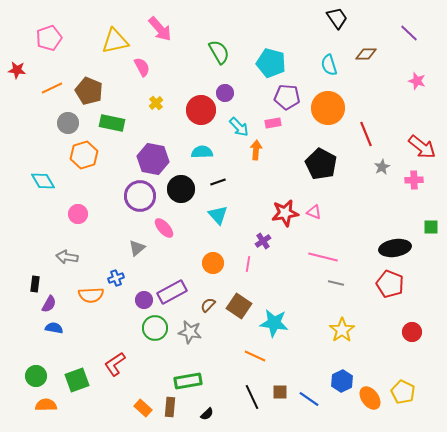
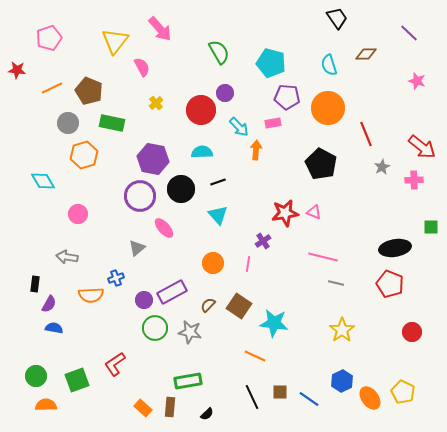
yellow triangle at (115, 41): rotated 40 degrees counterclockwise
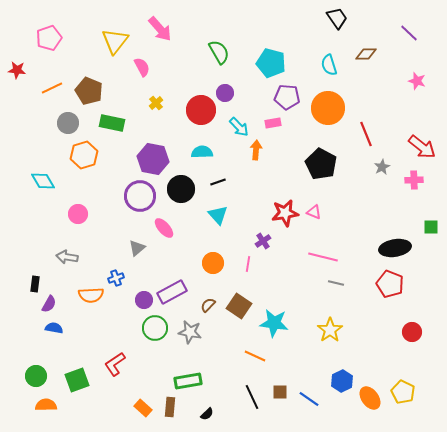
yellow star at (342, 330): moved 12 px left
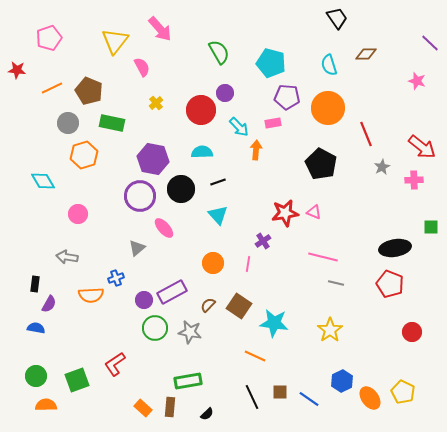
purple line at (409, 33): moved 21 px right, 10 px down
blue semicircle at (54, 328): moved 18 px left
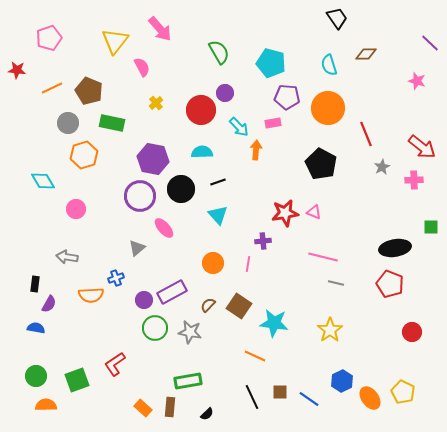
pink circle at (78, 214): moved 2 px left, 5 px up
purple cross at (263, 241): rotated 28 degrees clockwise
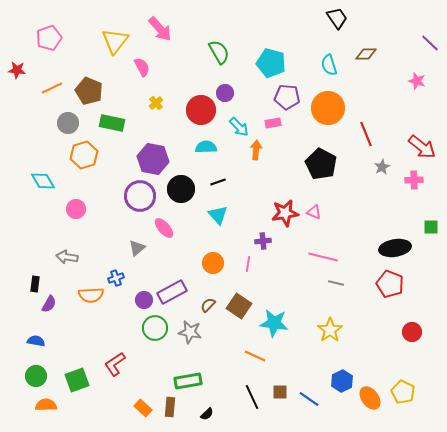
cyan semicircle at (202, 152): moved 4 px right, 5 px up
blue semicircle at (36, 328): moved 13 px down
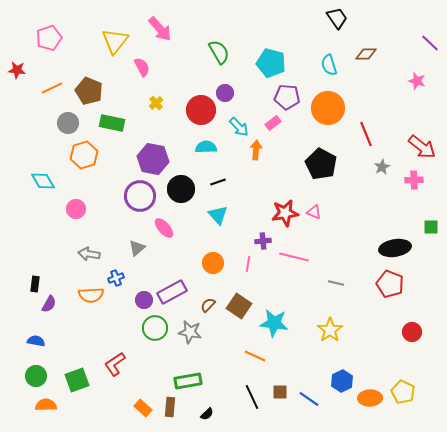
pink rectangle at (273, 123): rotated 28 degrees counterclockwise
gray arrow at (67, 257): moved 22 px right, 3 px up
pink line at (323, 257): moved 29 px left
orange ellipse at (370, 398): rotated 55 degrees counterclockwise
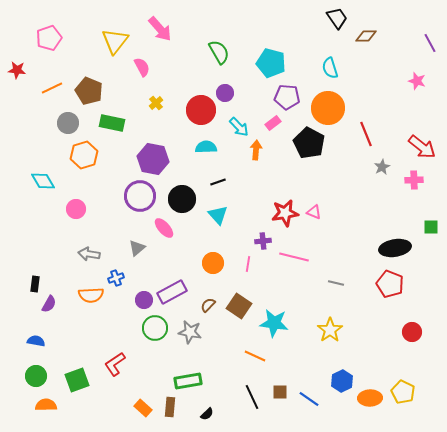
purple line at (430, 43): rotated 18 degrees clockwise
brown diamond at (366, 54): moved 18 px up
cyan semicircle at (329, 65): moved 1 px right, 3 px down
black pentagon at (321, 164): moved 12 px left, 21 px up
black circle at (181, 189): moved 1 px right, 10 px down
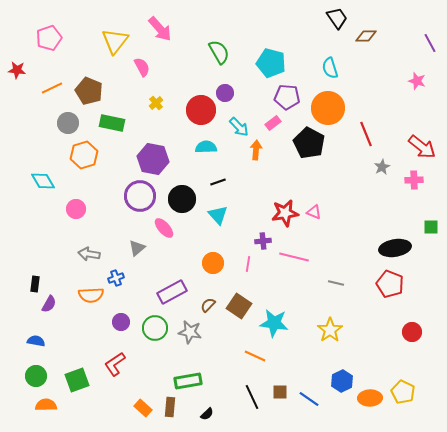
purple circle at (144, 300): moved 23 px left, 22 px down
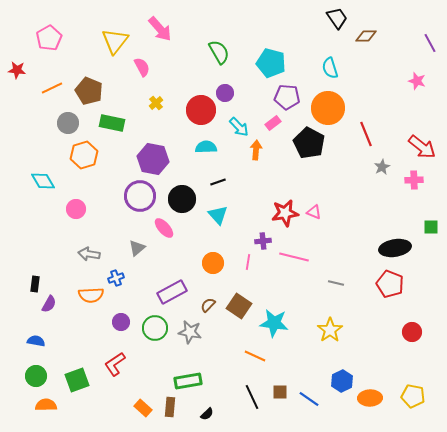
pink pentagon at (49, 38): rotated 10 degrees counterclockwise
pink line at (248, 264): moved 2 px up
yellow pentagon at (403, 392): moved 10 px right, 4 px down; rotated 15 degrees counterclockwise
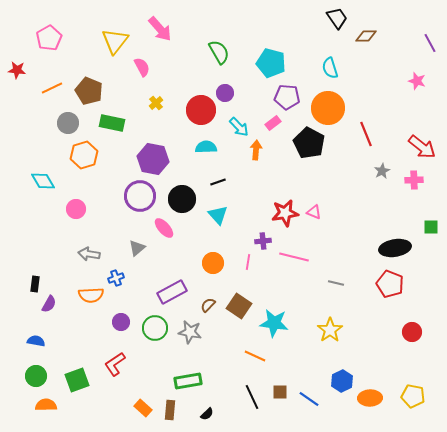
gray star at (382, 167): moved 4 px down
brown rectangle at (170, 407): moved 3 px down
